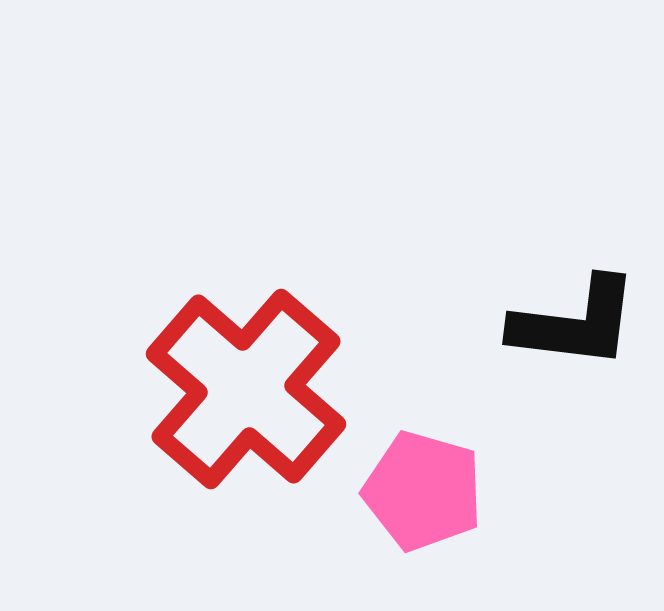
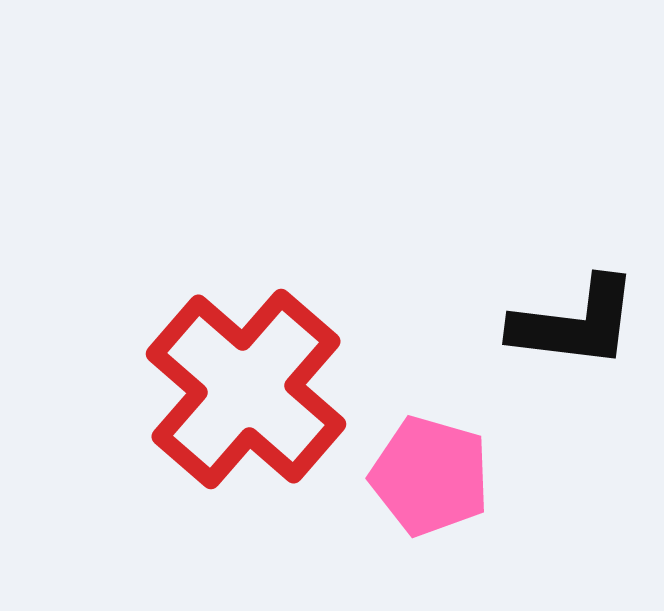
pink pentagon: moved 7 px right, 15 px up
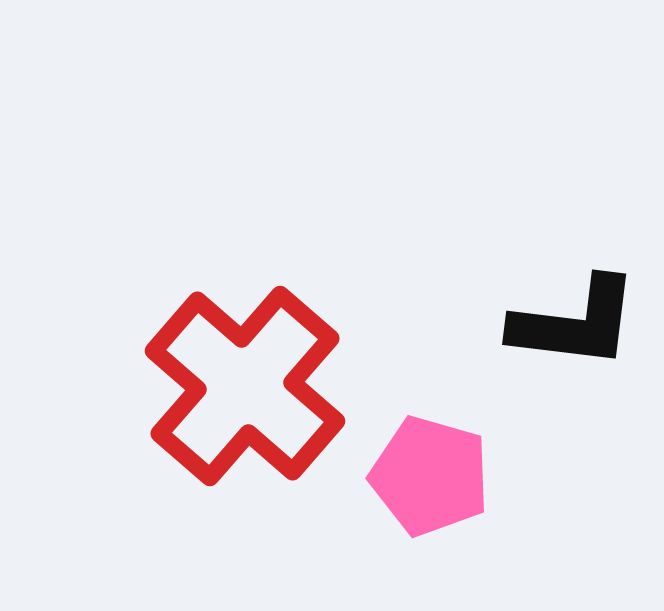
red cross: moved 1 px left, 3 px up
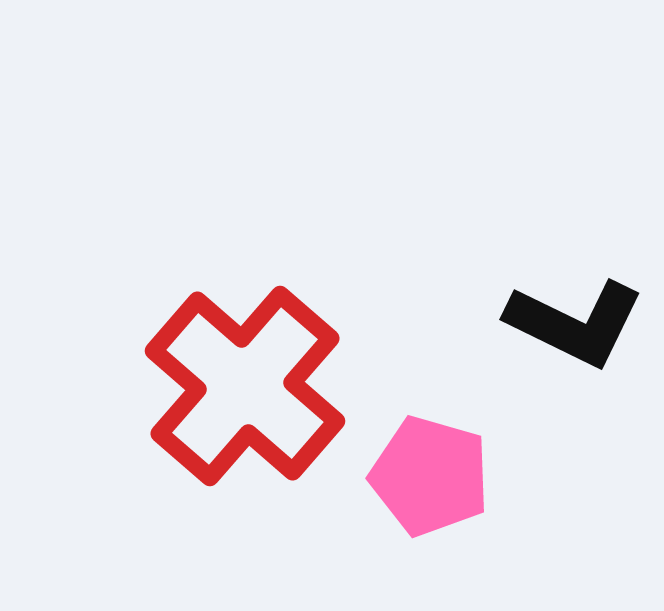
black L-shape: rotated 19 degrees clockwise
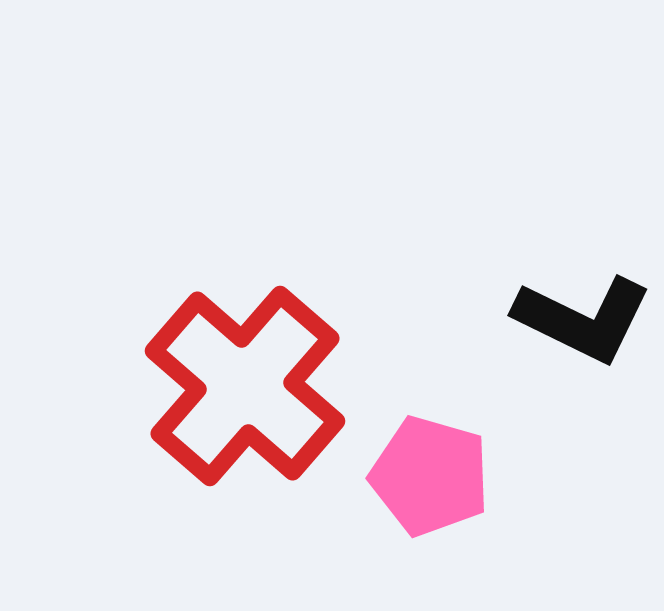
black L-shape: moved 8 px right, 4 px up
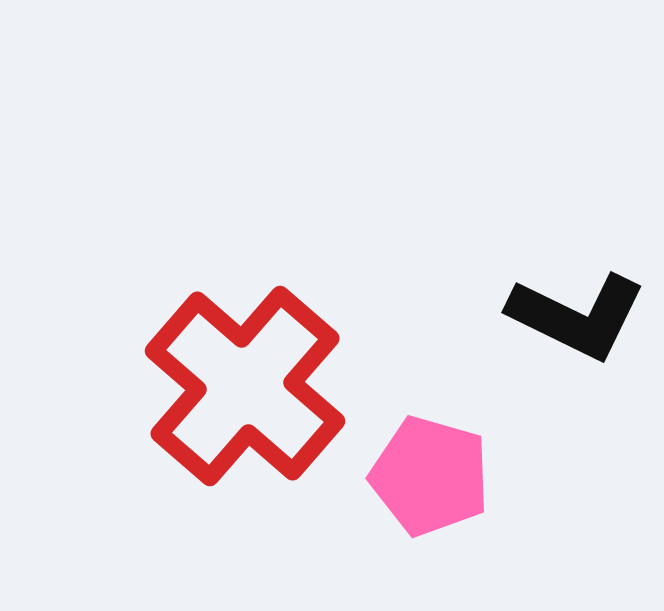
black L-shape: moved 6 px left, 3 px up
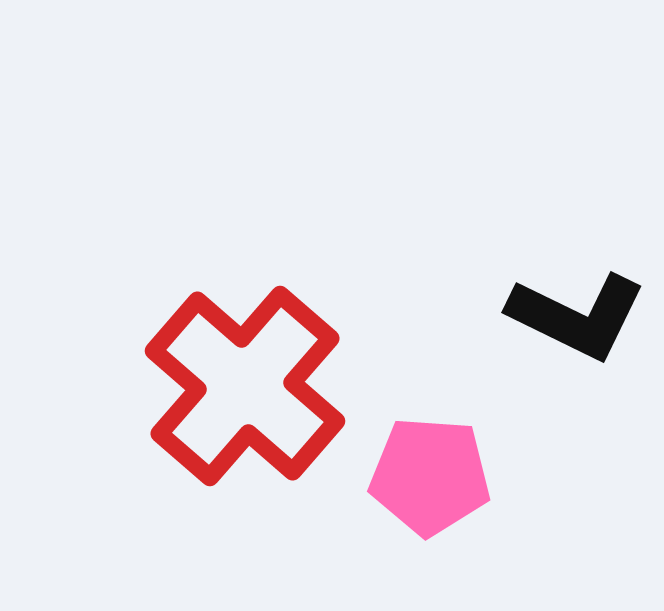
pink pentagon: rotated 12 degrees counterclockwise
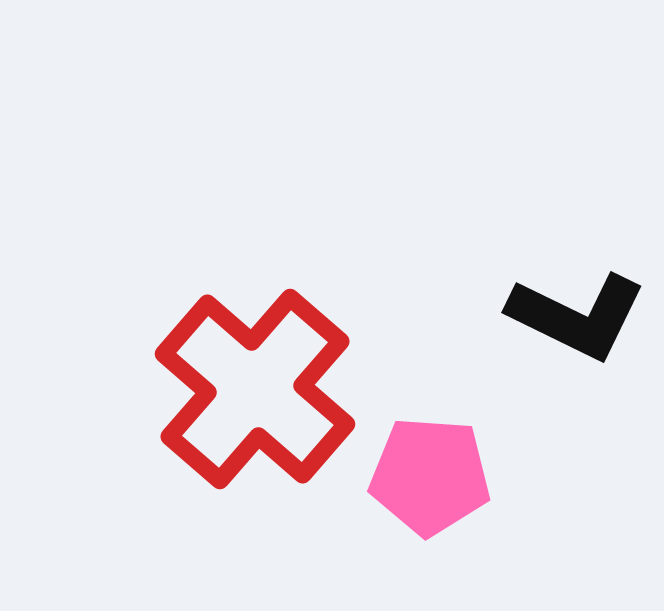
red cross: moved 10 px right, 3 px down
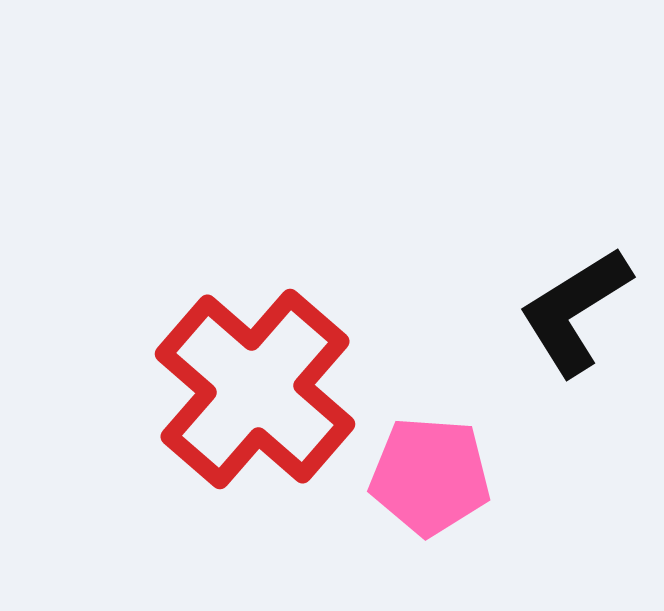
black L-shape: moved 2 px left, 5 px up; rotated 122 degrees clockwise
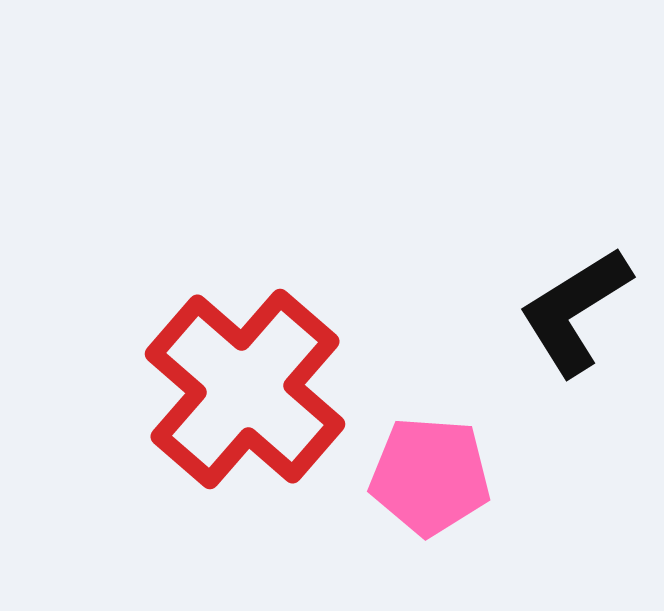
red cross: moved 10 px left
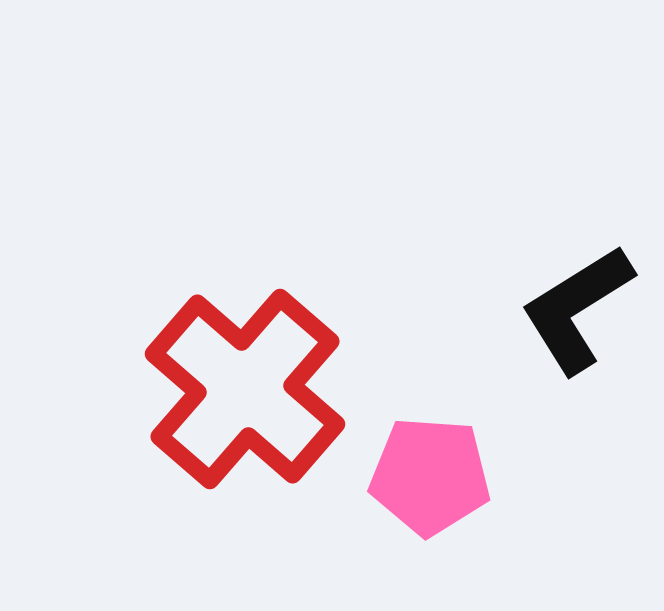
black L-shape: moved 2 px right, 2 px up
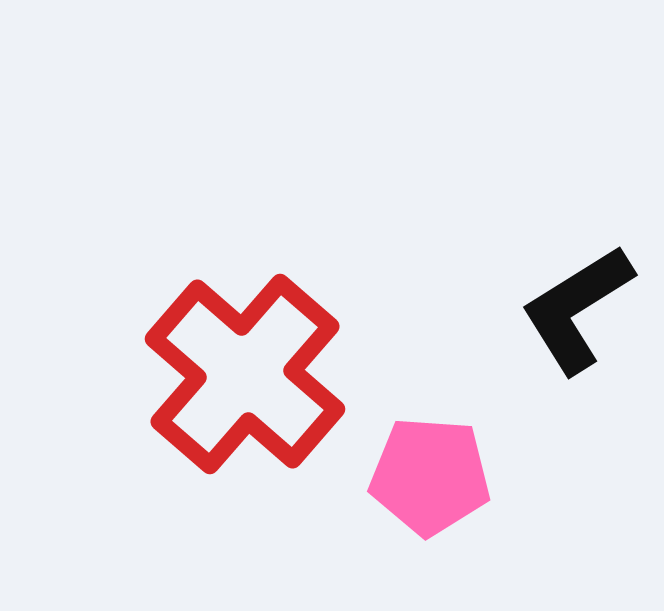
red cross: moved 15 px up
